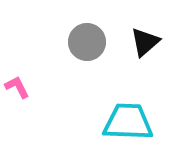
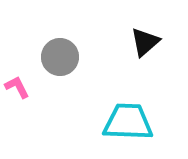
gray circle: moved 27 px left, 15 px down
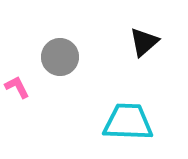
black triangle: moved 1 px left
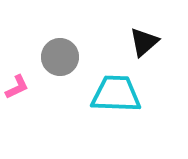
pink L-shape: rotated 92 degrees clockwise
cyan trapezoid: moved 12 px left, 28 px up
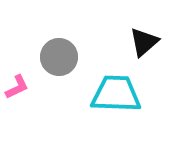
gray circle: moved 1 px left
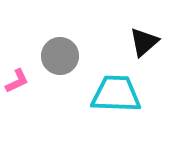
gray circle: moved 1 px right, 1 px up
pink L-shape: moved 6 px up
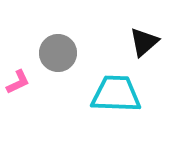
gray circle: moved 2 px left, 3 px up
pink L-shape: moved 1 px right, 1 px down
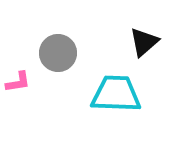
pink L-shape: rotated 16 degrees clockwise
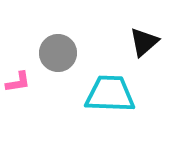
cyan trapezoid: moved 6 px left
